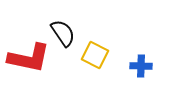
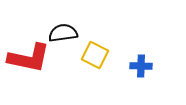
black semicircle: rotated 64 degrees counterclockwise
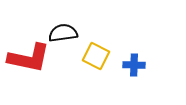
yellow square: moved 1 px right, 1 px down
blue cross: moved 7 px left, 1 px up
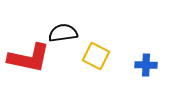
blue cross: moved 12 px right
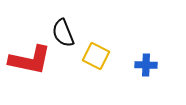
black semicircle: rotated 104 degrees counterclockwise
red L-shape: moved 1 px right, 2 px down
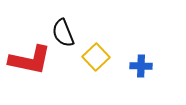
yellow square: moved 1 px down; rotated 20 degrees clockwise
blue cross: moved 5 px left, 1 px down
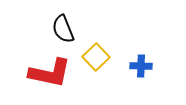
black semicircle: moved 4 px up
red L-shape: moved 20 px right, 13 px down
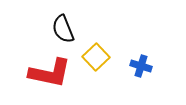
blue cross: rotated 15 degrees clockwise
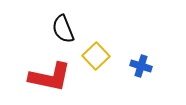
yellow square: moved 1 px up
red L-shape: moved 4 px down
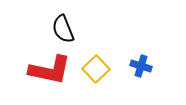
yellow square: moved 13 px down
red L-shape: moved 7 px up
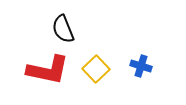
red L-shape: moved 2 px left
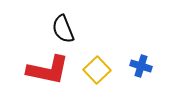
yellow square: moved 1 px right, 1 px down
